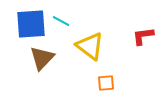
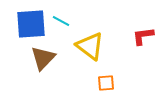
brown triangle: moved 1 px right
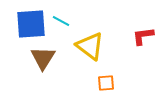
brown triangle: rotated 12 degrees counterclockwise
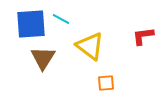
cyan line: moved 2 px up
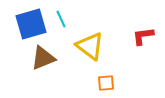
cyan line: rotated 36 degrees clockwise
blue square: rotated 12 degrees counterclockwise
brown triangle: rotated 36 degrees clockwise
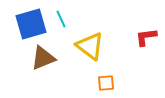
red L-shape: moved 3 px right, 1 px down
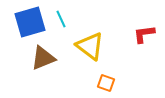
blue square: moved 1 px left, 2 px up
red L-shape: moved 2 px left, 3 px up
orange square: rotated 24 degrees clockwise
